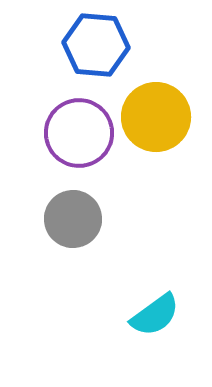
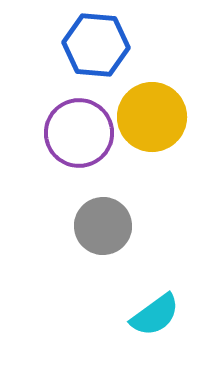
yellow circle: moved 4 px left
gray circle: moved 30 px right, 7 px down
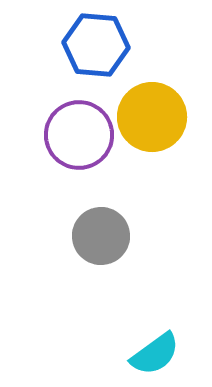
purple circle: moved 2 px down
gray circle: moved 2 px left, 10 px down
cyan semicircle: moved 39 px down
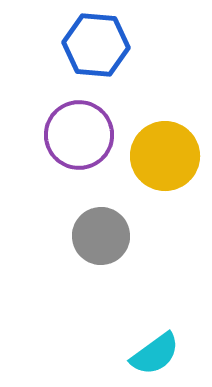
yellow circle: moved 13 px right, 39 px down
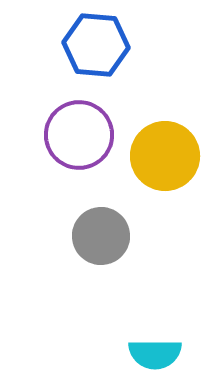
cyan semicircle: rotated 36 degrees clockwise
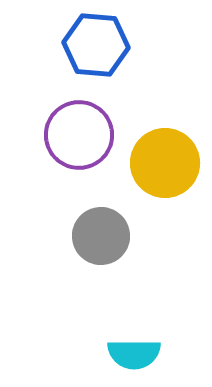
yellow circle: moved 7 px down
cyan semicircle: moved 21 px left
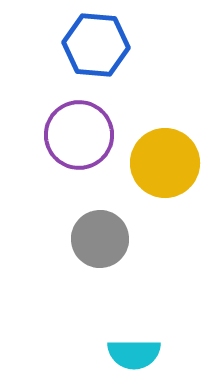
gray circle: moved 1 px left, 3 px down
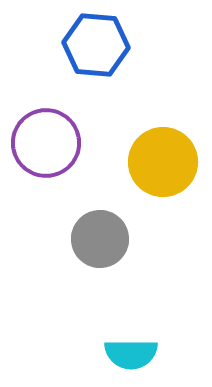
purple circle: moved 33 px left, 8 px down
yellow circle: moved 2 px left, 1 px up
cyan semicircle: moved 3 px left
